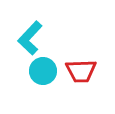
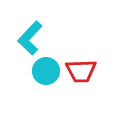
cyan circle: moved 3 px right
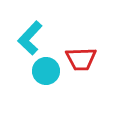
red trapezoid: moved 12 px up
